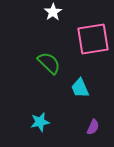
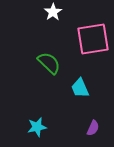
cyan star: moved 3 px left, 5 px down
purple semicircle: moved 1 px down
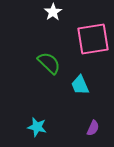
cyan trapezoid: moved 3 px up
cyan star: rotated 24 degrees clockwise
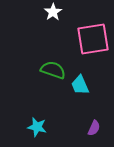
green semicircle: moved 4 px right, 7 px down; rotated 25 degrees counterclockwise
purple semicircle: moved 1 px right
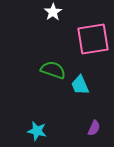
cyan star: moved 4 px down
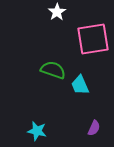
white star: moved 4 px right
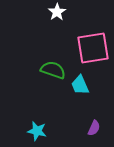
pink square: moved 9 px down
